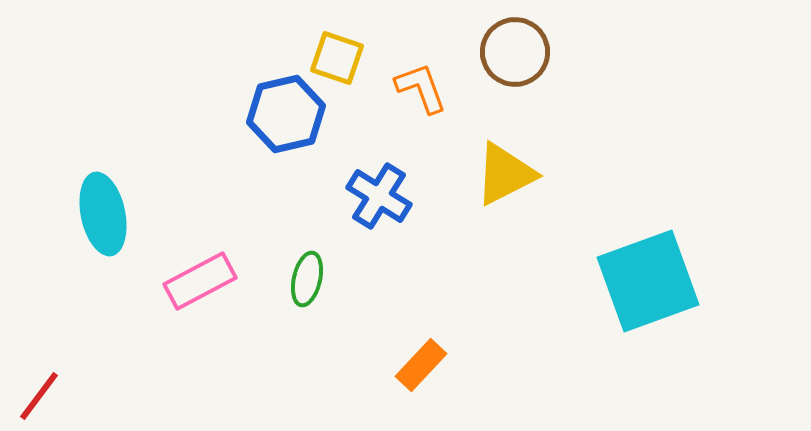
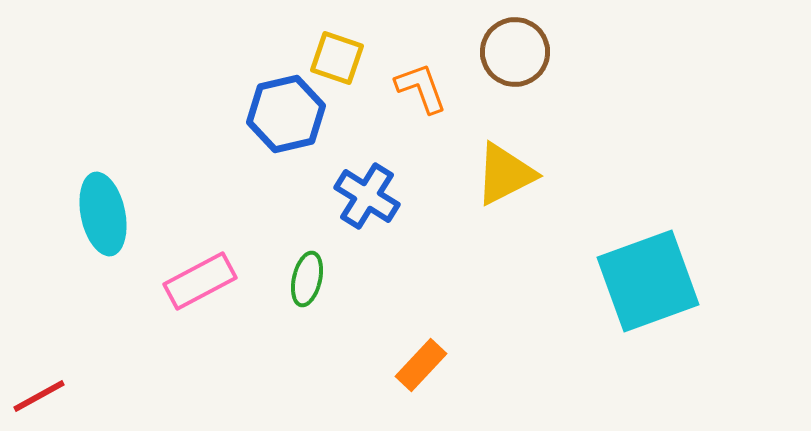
blue cross: moved 12 px left
red line: rotated 24 degrees clockwise
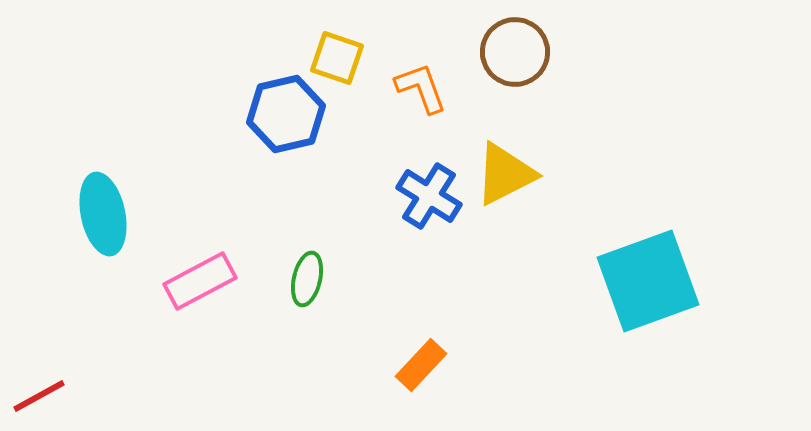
blue cross: moved 62 px right
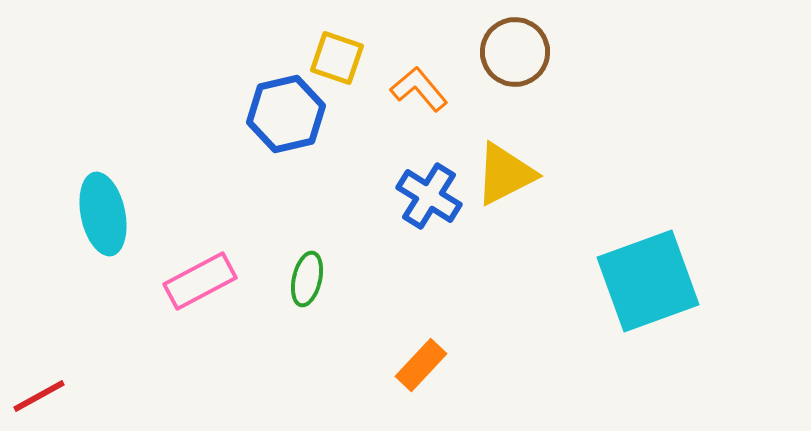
orange L-shape: moved 2 px left, 1 px down; rotated 20 degrees counterclockwise
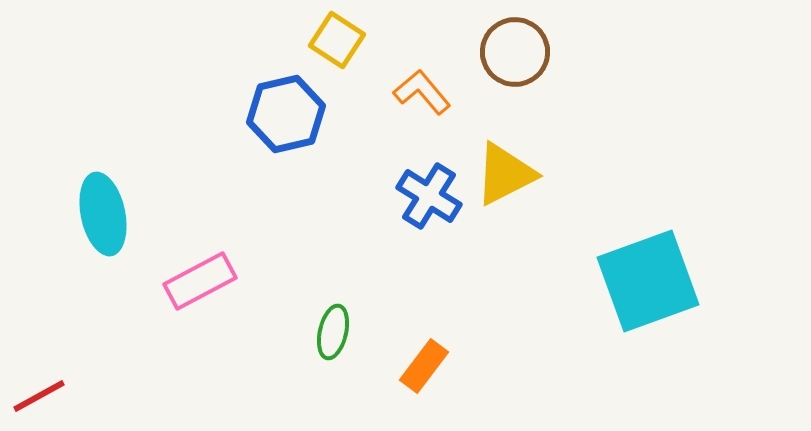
yellow square: moved 18 px up; rotated 14 degrees clockwise
orange L-shape: moved 3 px right, 3 px down
green ellipse: moved 26 px right, 53 px down
orange rectangle: moved 3 px right, 1 px down; rotated 6 degrees counterclockwise
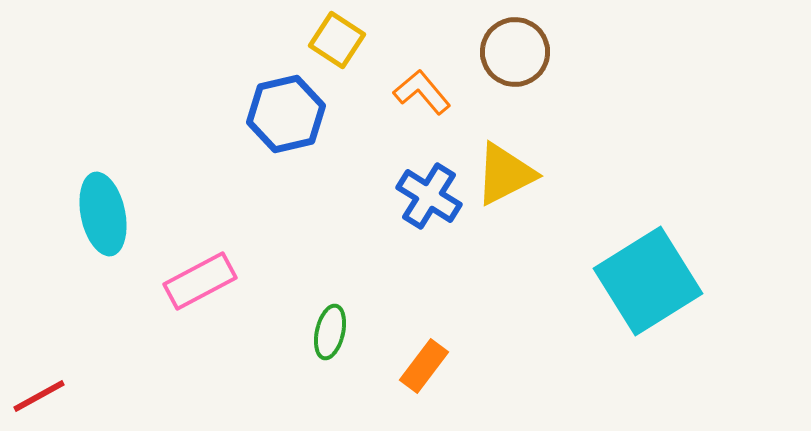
cyan square: rotated 12 degrees counterclockwise
green ellipse: moved 3 px left
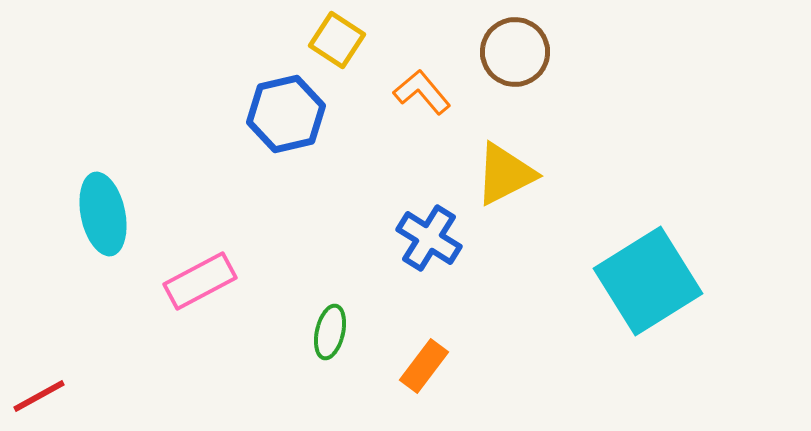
blue cross: moved 42 px down
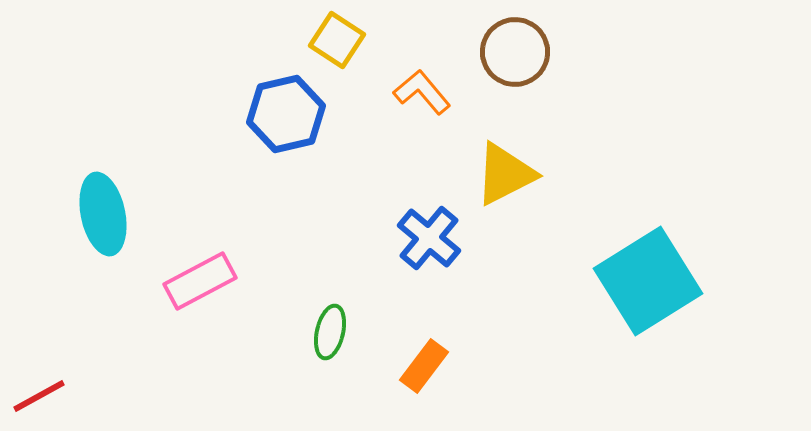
blue cross: rotated 8 degrees clockwise
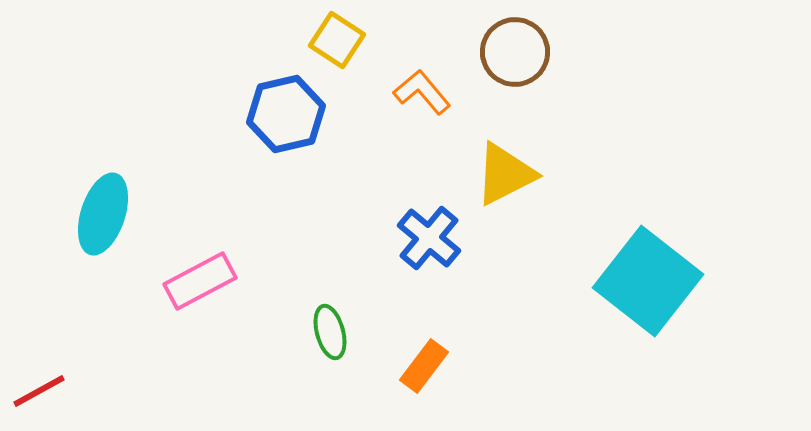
cyan ellipse: rotated 30 degrees clockwise
cyan square: rotated 20 degrees counterclockwise
green ellipse: rotated 28 degrees counterclockwise
red line: moved 5 px up
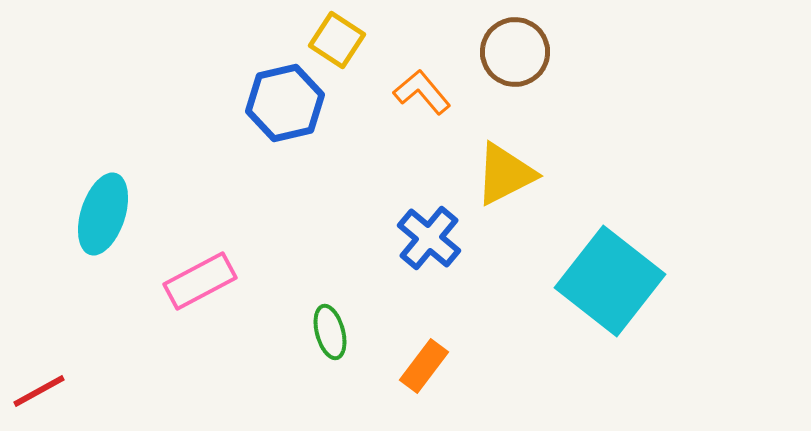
blue hexagon: moved 1 px left, 11 px up
cyan square: moved 38 px left
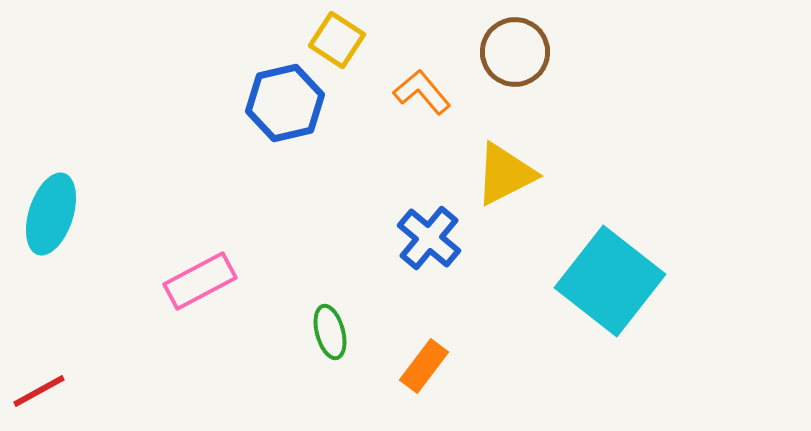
cyan ellipse: moved 52 px left
